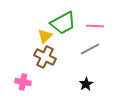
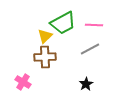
pink line: moved 1 px left, 1 px up
brown cross: rotated 30 degrees counterclockwise
pink cross: rotated 21 degrees clockwise
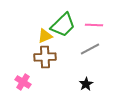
green trapezoid: moved 2 px down; rotated 16 degrees counterclockwise
yellow triangle: rotated 21 degrees clockwise
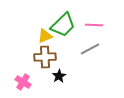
black star: moved 27 px left, 8 px up
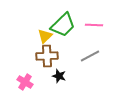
yellow triangle: rotated 21 degrees counterclockwise
gray line: moved 7 px down
brown cross: moved 2 px right, 1 px up
black star: rotated 24 degrees counterclockwise
pink cross: moved 2 px right
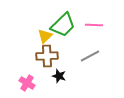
pink cross: moved 2 px right, 1 px down
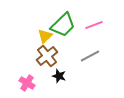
pink line: rotated 24 degrees counterclockwise
brown cross: rotated 35 degrees counterclockwise
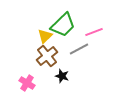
pink line: moved 7 px down
gray line: moved 11 px left, 7 px up
black star: moved 3 px right
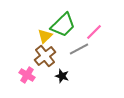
pink line: rotated 24 degrees counterclockwise
brown cross: moved 2 px left
pink cross: moved 8 px up
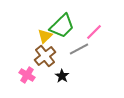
green trapezoid: moved 1 px left, 1 px down
black star: rotated 16 degrees clockwise
